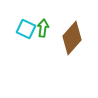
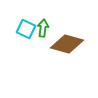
brown diamond: moved 5 px left, 6 px down; rotated 64 degrees clockwise
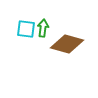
cyan square: rotated 18 degrees counterclockwise
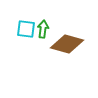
green arrow: moved 1 px down
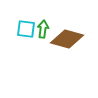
brown diamond: moved 5 px up
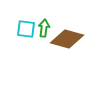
green arrow: moved 1 px right, 1 px up
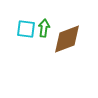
brown diamond: rotated 36 degrees counterclockwise
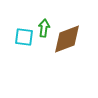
cyan square: moved 2 px left, 8 px down
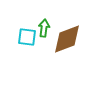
cyan square: moved 3 px right
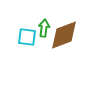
brown diamond: moved 3 px left, 4 px up
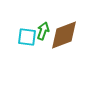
green arrow: moved 1 px left, 3 px down; rotated 12 degrees clockwise
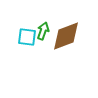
brown diamond: moved 2 px right, 1 px down
